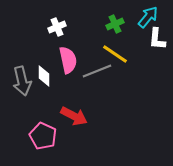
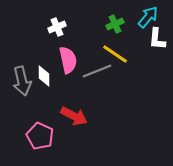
pink pentagon: moved 3 px left
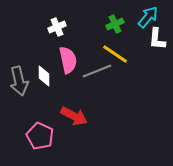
gray arrow: moved 3 px left
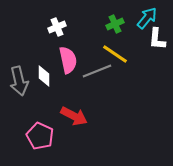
cyan arrow: moved 1 px left, 1 px down
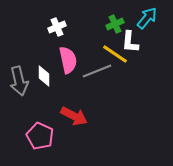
white L-shape: moved 27 px left, 3 px down
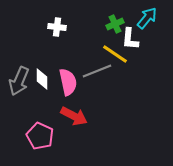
white cross: rotated 30 degrees clockwise
white L-shape: moved 3 px up
pink semicircle: moved 22 px down
white diamond: moved 2 px left, 3 px down
gray arrow: rotated 36 degrees clockwise
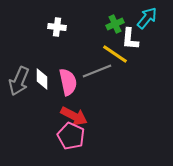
pink pentagon: moved 31 px right
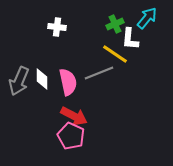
gray line: moved 2 px right, 2 px down
